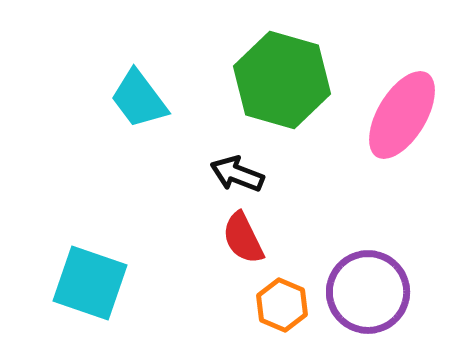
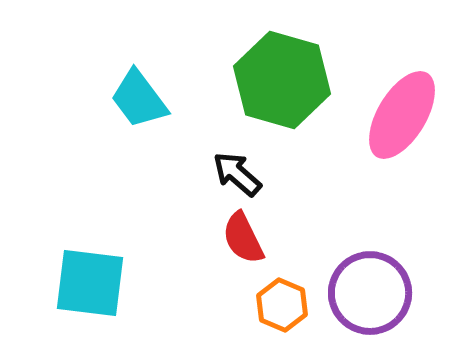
black arrow: rotated 20 degrees clockwise
cyan square: rotated 12 degrees counterclockwise
purple circle: moved 2 px right, 1 px down
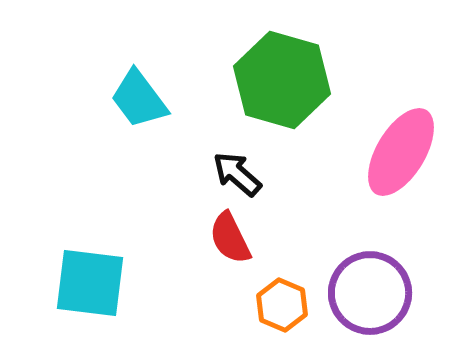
pink ellipse: moved 1 px left, 37 px down
red semicircle: moved 13 px left
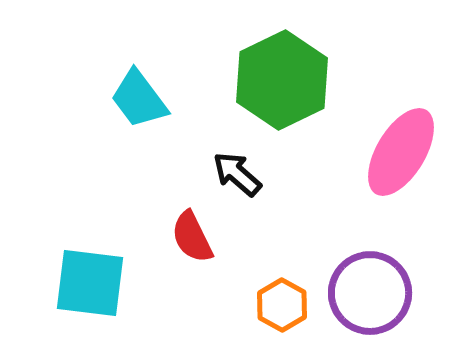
green hexagon: rotated 18 degrees clockwise
red semicircle: moved 38 px left, 1 px up
orange hexagon: rotated 6 degrees clockwise
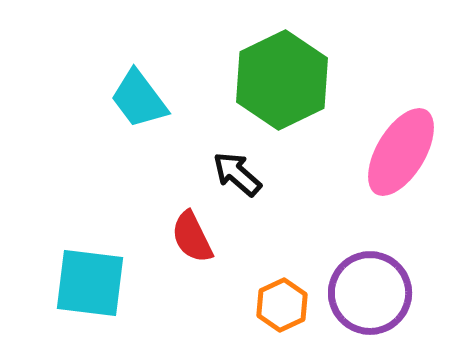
orange hexagon: rotated 6 degrees clockwise
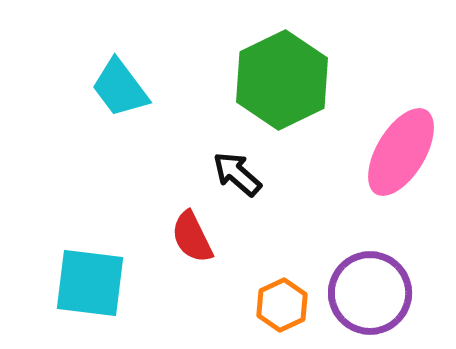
cyan trapezoid: moved 19 px left, 11 px up
